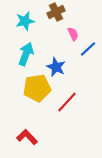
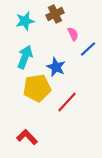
brown cross: moved 1 px left, 2 px down
cyan arrow: moved 1 px left, 3 px down
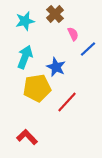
brown cross: rotated 18 degrees counterclockwise
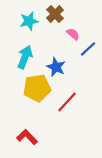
cyan star: moved 4 px right
pink semicircle: rotated 24 degrees counterclockwise
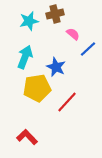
brown cross: rotated 30 degrees clockwise
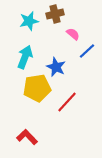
blue line: moved 1 px left, 2 px down
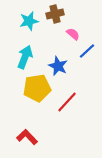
blue star: moved 2 px right, 1 px up
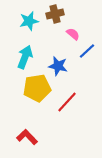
blue star: rotated 12 degrees counterclockwise
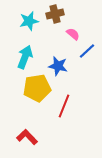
red line: moved 3 px left, 4 px down; rotated 20 degrees counterclockwise
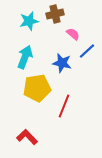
blue star: moved 4 px right, 3 px up
